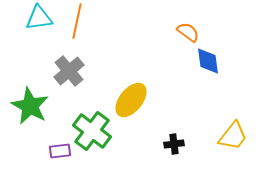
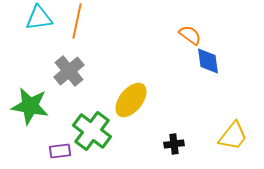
orange semicircle: moved 2 px right, 3 px down
green star: rotated 18 degrees counterclockwise
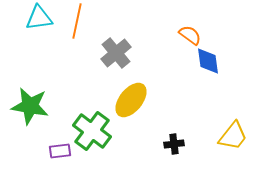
gray cross: moved 47 px right, 18 px up
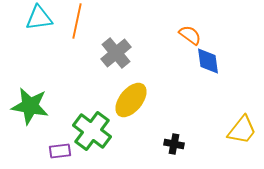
yellow trapezoid: moved 9 px right, 6 px up
black cross: rotated 18 degrees clockwise
